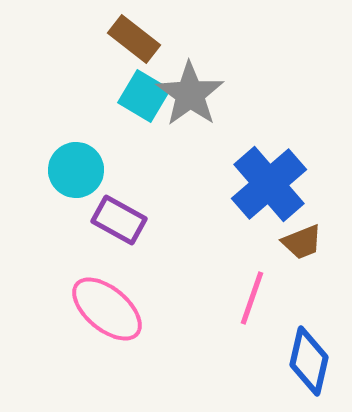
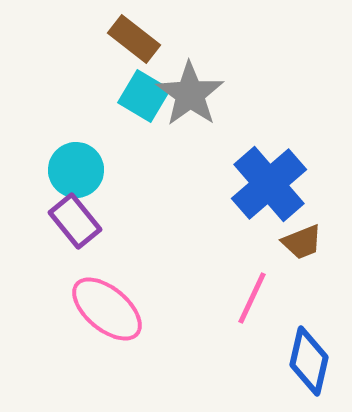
purple rectangle: moved 44 px left, 1 px down; rotated 22 degrees clockwise
pink line: rotated 6 degrees clockwise
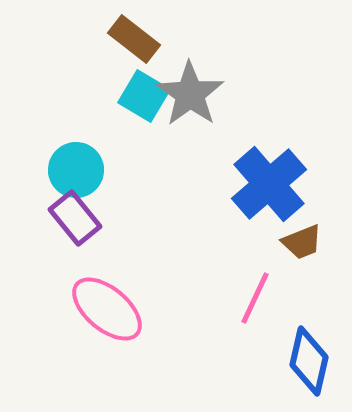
purple rectangle: moved 3 px up
pink line: moved 3 px right
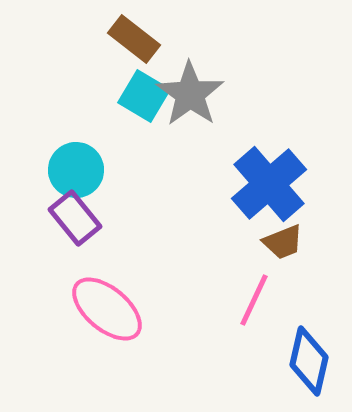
brown trapezoid: moved 19 px left
pink line: moved 1 px left, 2 px down
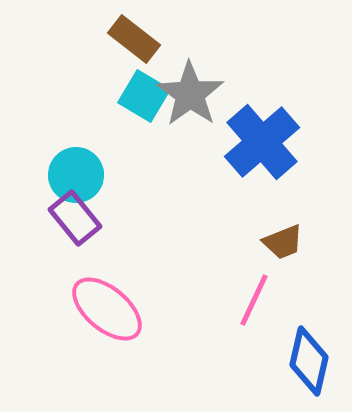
cyan circle: moved 5 px down
blue cross: moved 7 px left, 42 px up
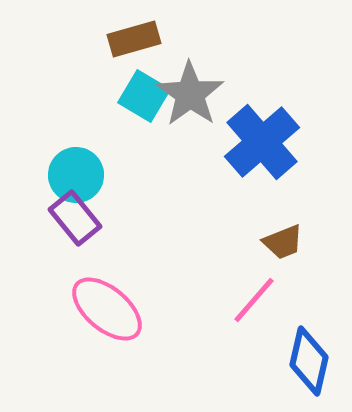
brown rectangle: rotated 54 degrees counterclockwise
pink line: rotated 16 degrees clockwise
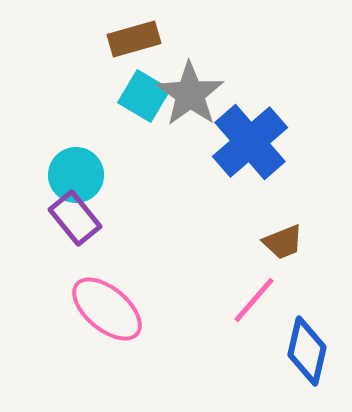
blue cross: moved 12 px left
blue diamond: moved 2 px left, 10 px up
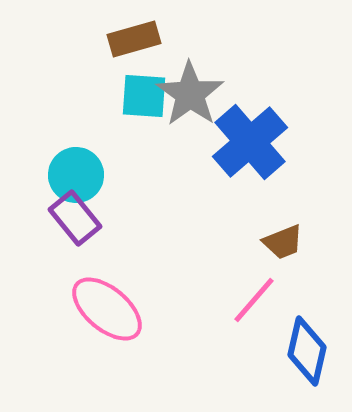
cyan square: rotated 27 degrees counterclockwise
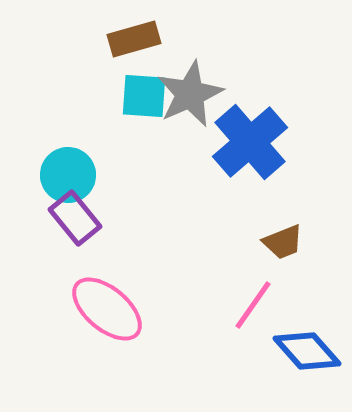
gray star: rotated 12 degrees clockwise
cyan circle: moved 8 px left
pink line: moved 1 px left, 5 px down; rotated 6 degrees counterclockwise
blue diamond: rotated 54 degrees counterclockwise
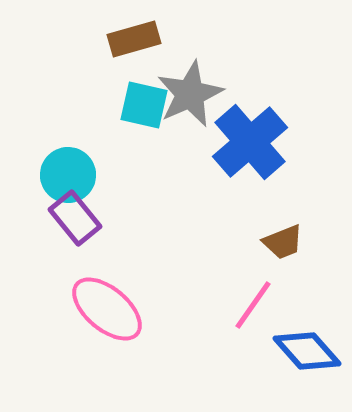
cyan square: moved 9 px down; rotated 9 degrees clockwise
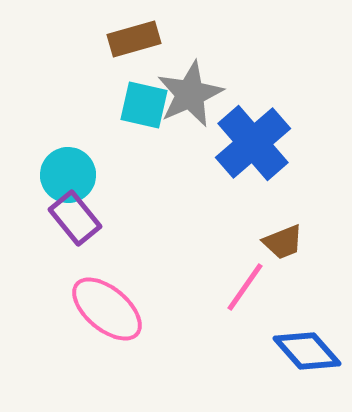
blue cross: moved 3 px right, 1 px down
pink line: moved 8 px left, 18 px up
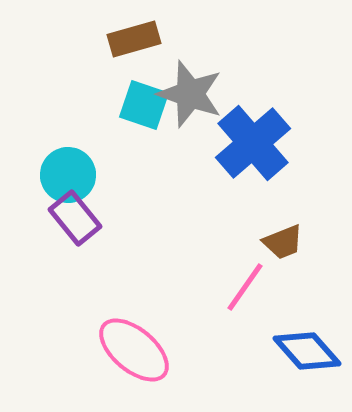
gray star: rotated 28 degrees counterclockwise
cyan square: rotated 6 degrees clockwise
pink ellipse: moved 27 px right, 41 px down
